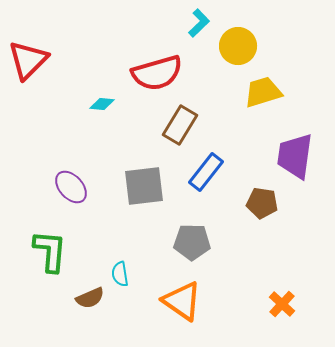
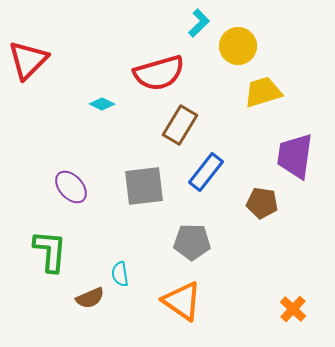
red semicircle: moved 2 px right
cyan diamond: rotated 20 degrees clockwise
orange cross: moved 11 px right, 5 px down
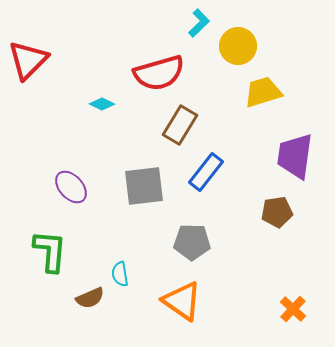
brown pentagon: moved 15 px right, 9 px down; rotated 16 degrees counterclockwise
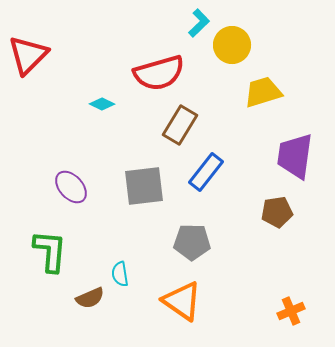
yellow circle: moved 6 px left, 1 px up
red triangle: moved 5 px up
orange cross: moved 2 px left, 2 px down; rotated 24 degrees clockwise
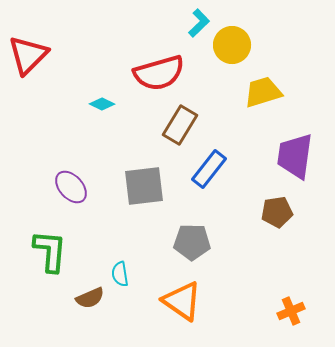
blue rectangle: moved 3 px right, 3 px up
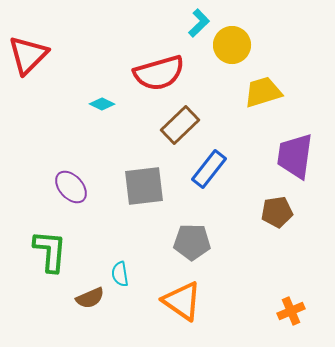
brown rectangle: rotated 15 degrees clockwise
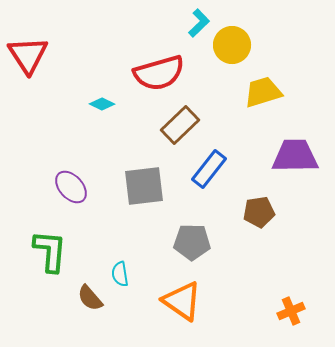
red triangle: rotated 18 degrees counterclockwise
purple trapezoid: rotated 81 degrees clockwise
brown pentagon: moved 18 px left
brown semicircle: rotated 72 degrees clockwise
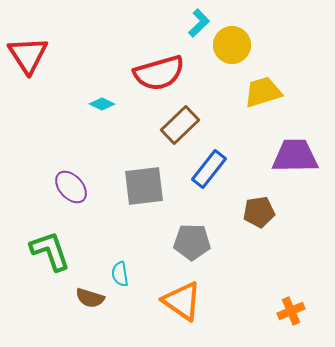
green L-shape: rotated 24 degrees counterclockwise
brown semicircle: rotated 32 degrees counterclockwise
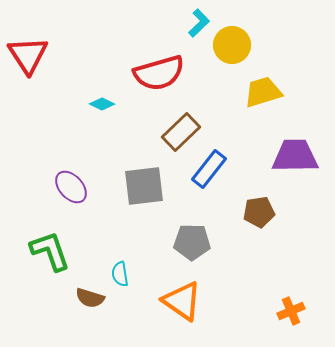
brown rectangle: moved 1 px right, 7 px down
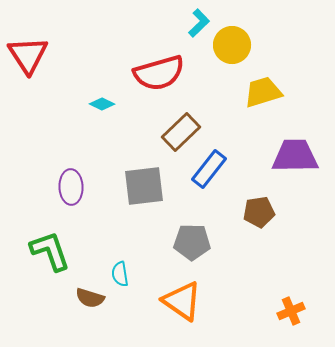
purple ellipse: rotated 40 degrees clockwise
